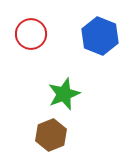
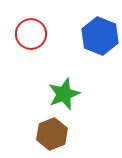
brown hexagon: moved 1 px right, 1 px up
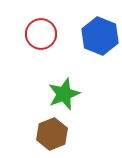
red circle: moved 10 px right
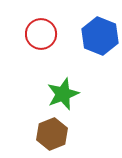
green star: moved 1 px left
